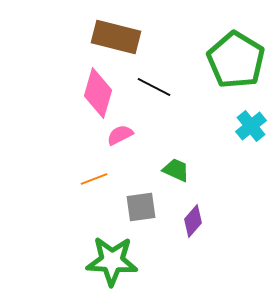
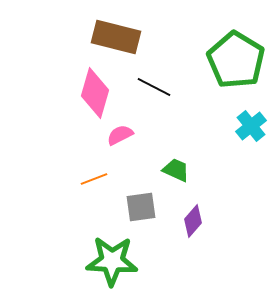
pink diamond: moved 3 px left
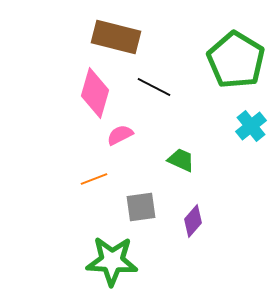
green trapezoid: moved 5 px right, 10 px up
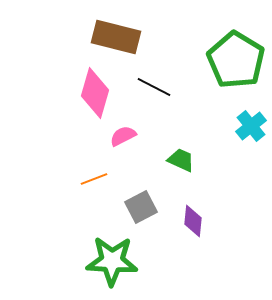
pink semicircle: moved 3 px right, 1 px down
gray square: rotated 20 degrees counterclockwise
purple diamond: rotated 36 degrees counterclockwise
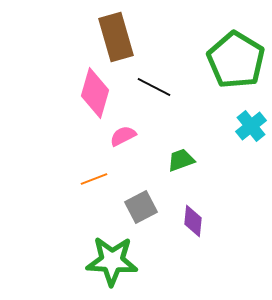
brown rectangle: rotated 60 degrees clockwise
green trapezoid: rotated 44 degrees counterclockwise
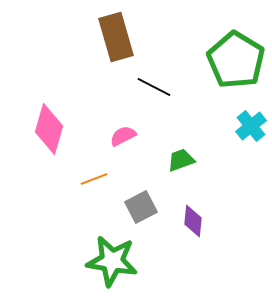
pink diamond: moved 46 px left, 36 px down
green star: rotated 6 degrees clockwise
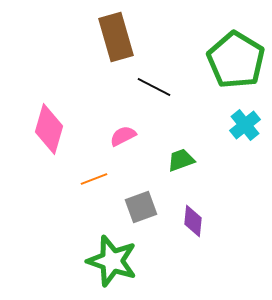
cyan cross: moved 6 px left, 1 px up
gray square: rotated 8 degrees clockwise
green star: rotated 9 degrees clockwise
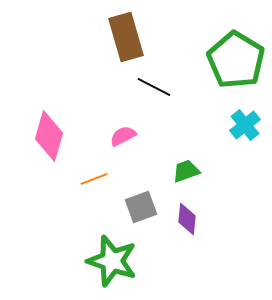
brown rectangle: moved 10 px right
pink diamond: moved 7 px down
green trapezoid: moved 5 px right, 11 px down
purple diamond: moved 6 px left, 2 px up
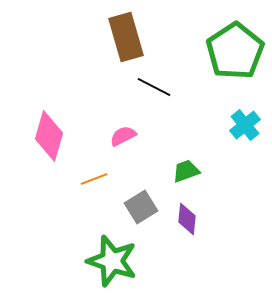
green pentagon: moved 1 px left, 9 px up; rotated 8 degrees clockwise
gray square: rotated 12 degrees counterclockwise
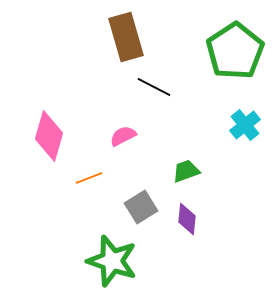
orange line: moved 5 px left, 1 px up
